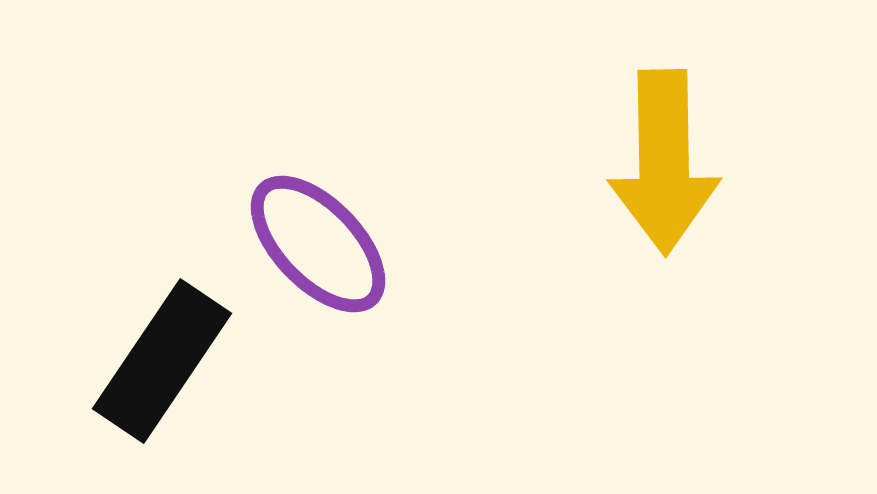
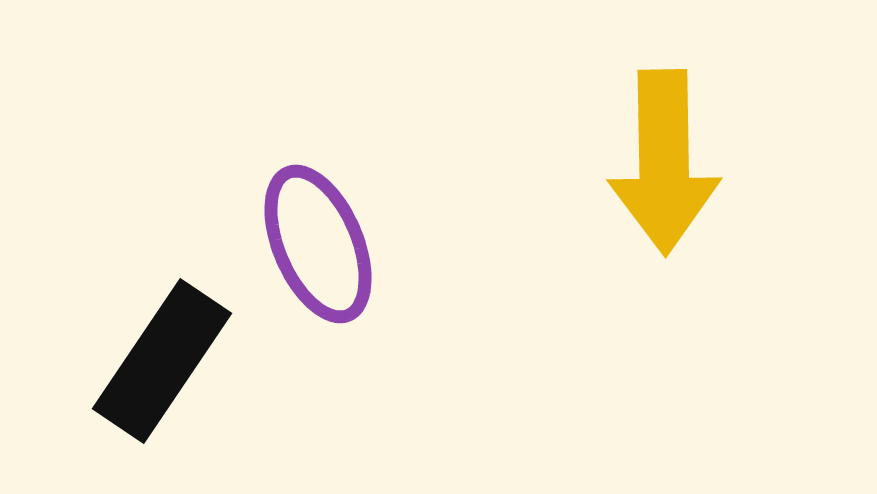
purple ellipse: rotated 21 degrees clockwise
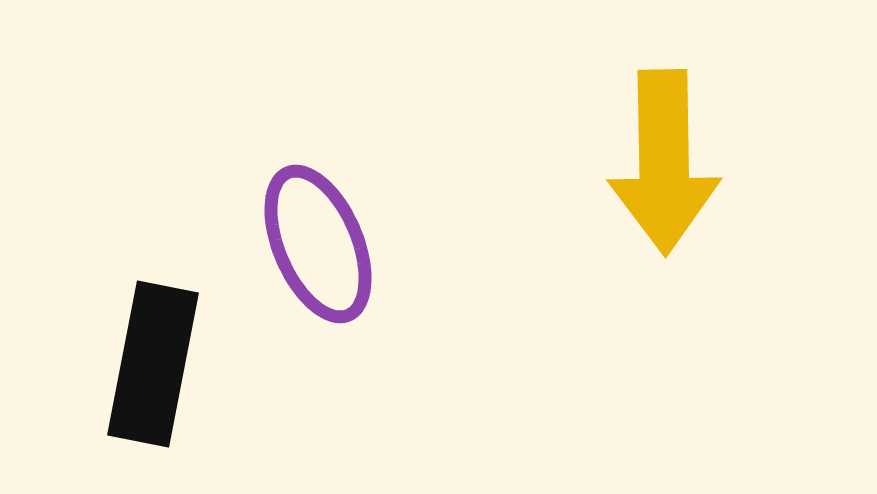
black rectangle: moved 9 px left, 3 px down; rotated 23 degrees counterclockwise
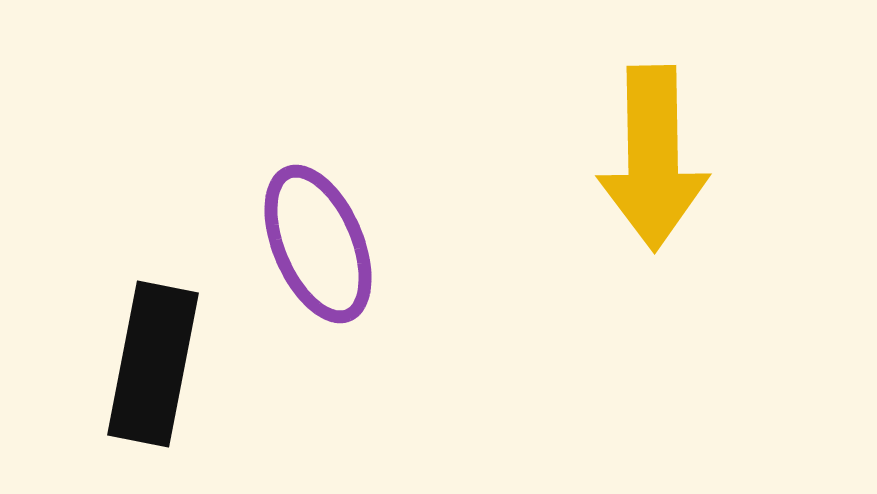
yellow arrow: moved 11 px left, 4 px up
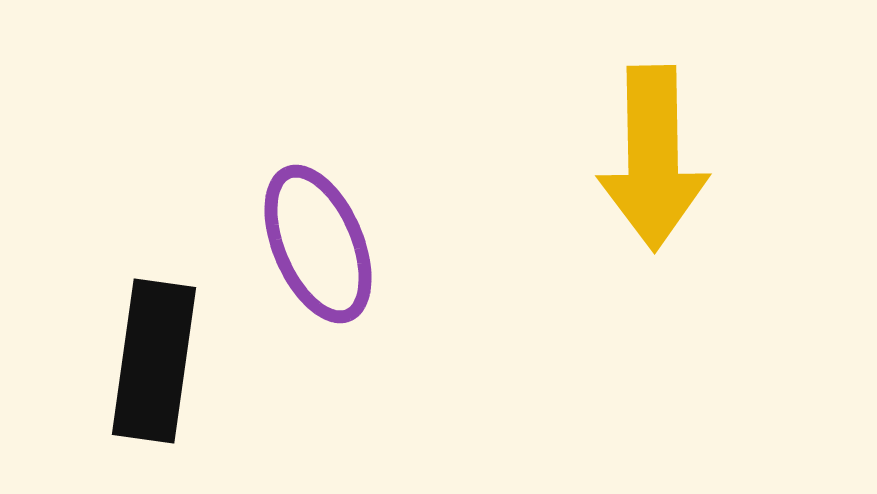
black rectangle: moved 1 px right, 3 px up; rotated 3 degrees counterclockwise
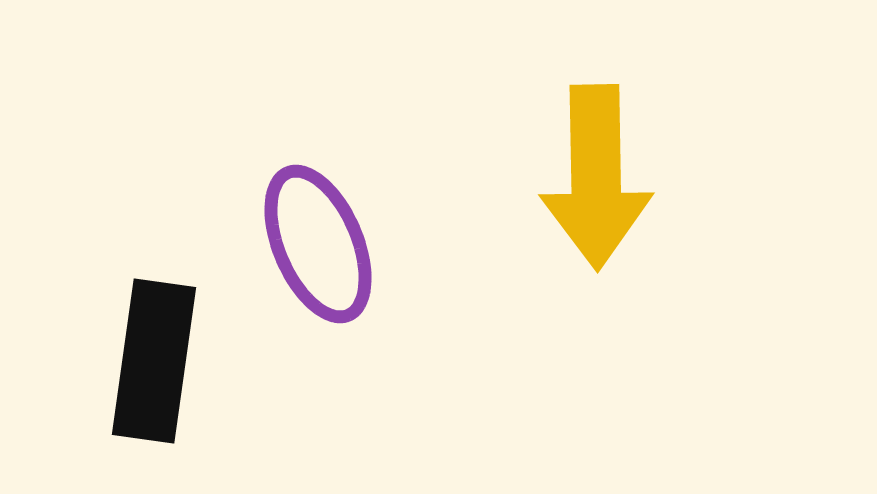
yellow arrow: moved 57 px left, 19 px down
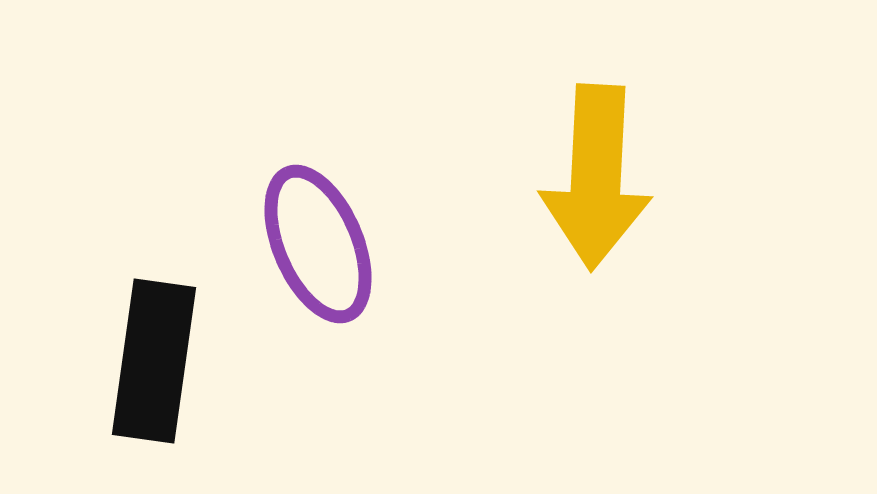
yellow arrow: rotated 4 degrees clockwise
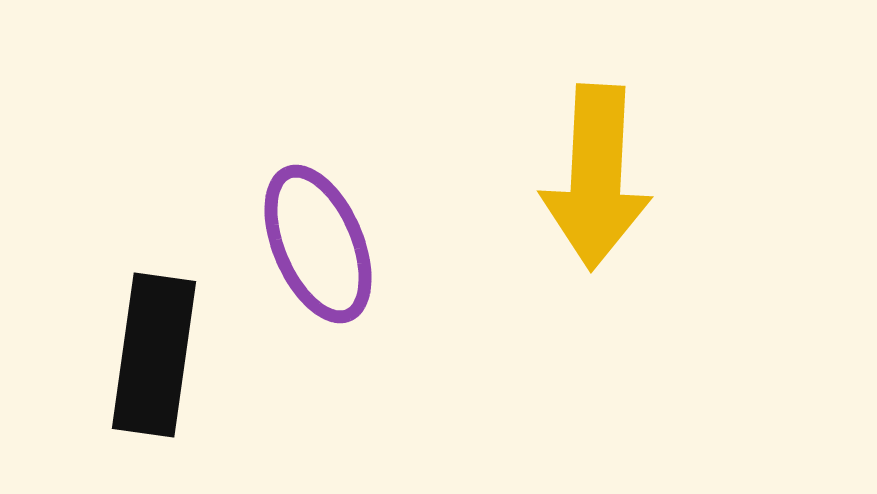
black rectangle: moved 6 px up
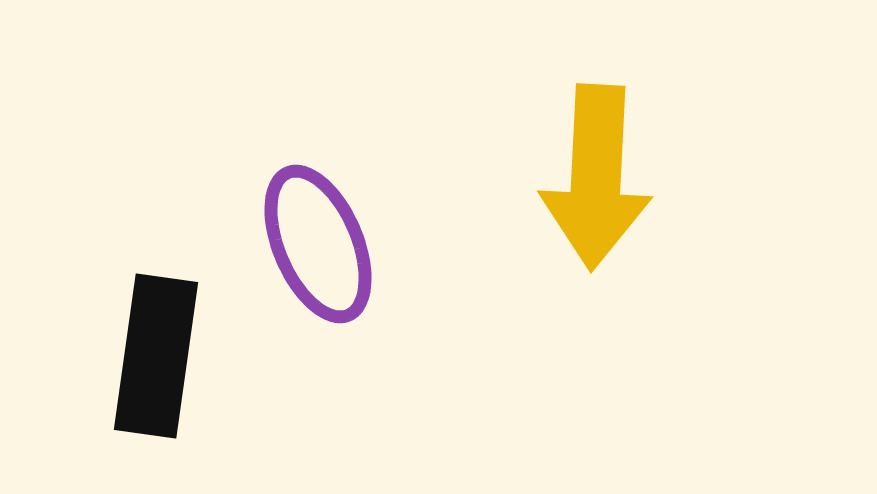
black rectangle: moved 2 px right, 1 px down
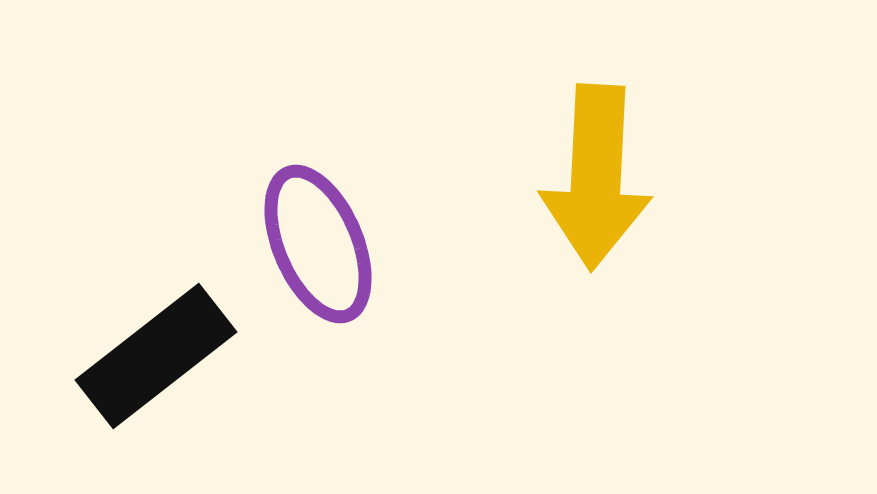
black rectangle: rotated 44 degrees clockwise
